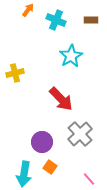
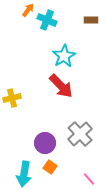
cyan cross: moved 9 px left
cyan star: moved 7 px left
yellow cross: moved 3 px left, 25 px down
red arrow: moved 13 px up
purple circle: moved 3 px right, 1 px down
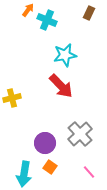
brown rectangle: moved 2 px left, 7 px up; rotated 64 degrees counterclockwise
cyan star: moved 1 px right, 1 px up; rotated 20 degrees clockwise
pink line: moved 7 px up
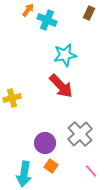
orange square: moved 1 px right, 1 px up
pink line: moved 2 px right, 1 px up
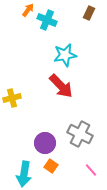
gray cross: rotated 20 degrees counterclockwise
pink line: moved 1 px up
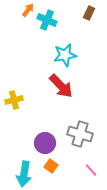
yellow cross: moved 2 px right, 2 px down
gray cross: rotated 10 degrees counterclockwise
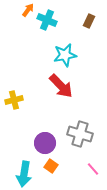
brown rectangle: moved 8 px down
pink line: moved 2 px right, 1 px up
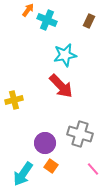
cyan arrow: moved 1 px left; rotated 25 degrees clockwise
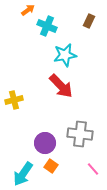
orange arrow: rotated 16 degrees clockwise
cyan cross: moved 6 px down
gray cross: rotated 10 degrees counterclockwise
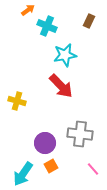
yellow cross: moved 3 px right, 1 px down; rotated 30 degrees clockwise
orange square: rotated 24 degrees clockwise
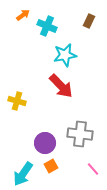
orange arrow: moved 5 px left, 5 px down
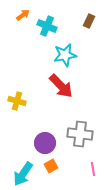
pink line: rotated 32 degrees clockwise
